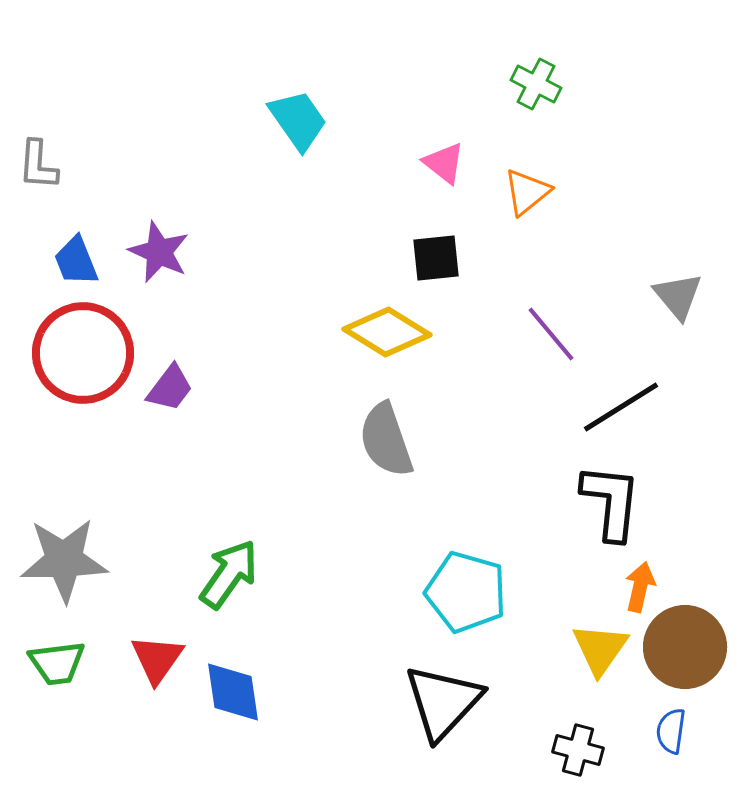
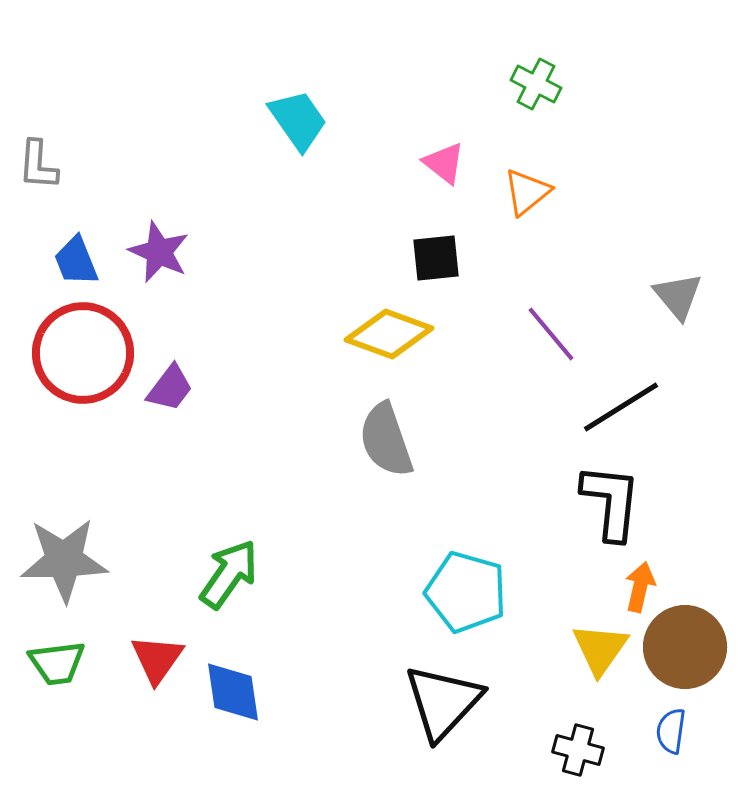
yellow diamond: moved 2 px right, 2 px down; rotated 12 degrees counterclockwise
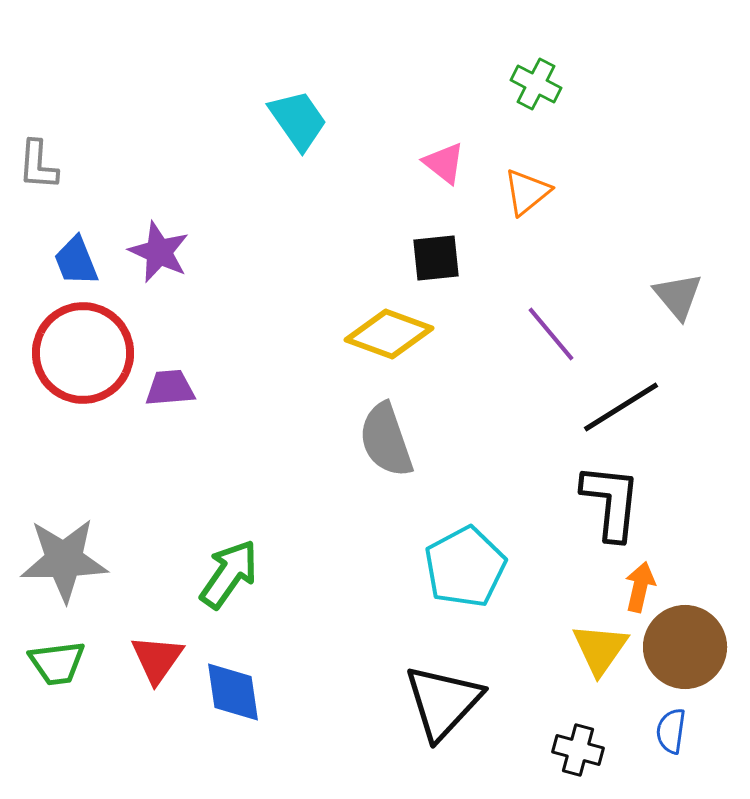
purple trapezoid: rotated 132 degrees counterclockwise
cyan pentagon: moved 1 px left, 25 px up; rotated 28 degrees clockwise
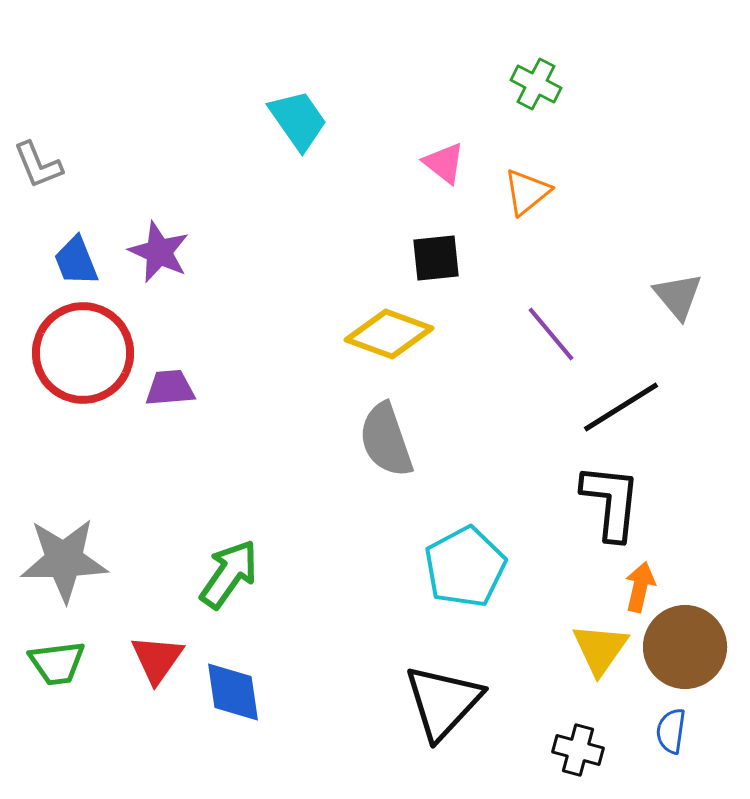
gray L-shape: rotated 26 degrees counterclockwise
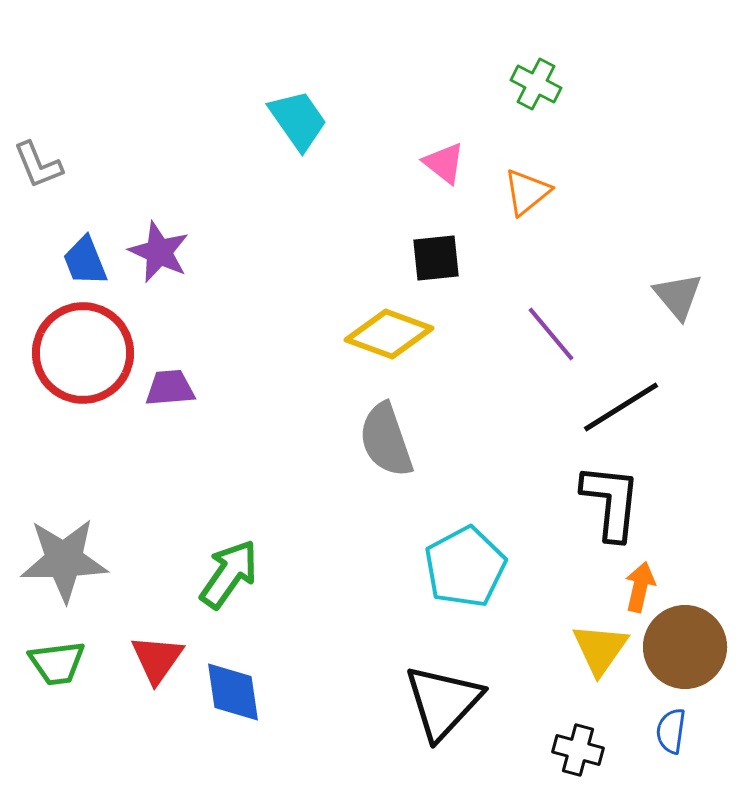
blue trapezoid: moved 9 px right
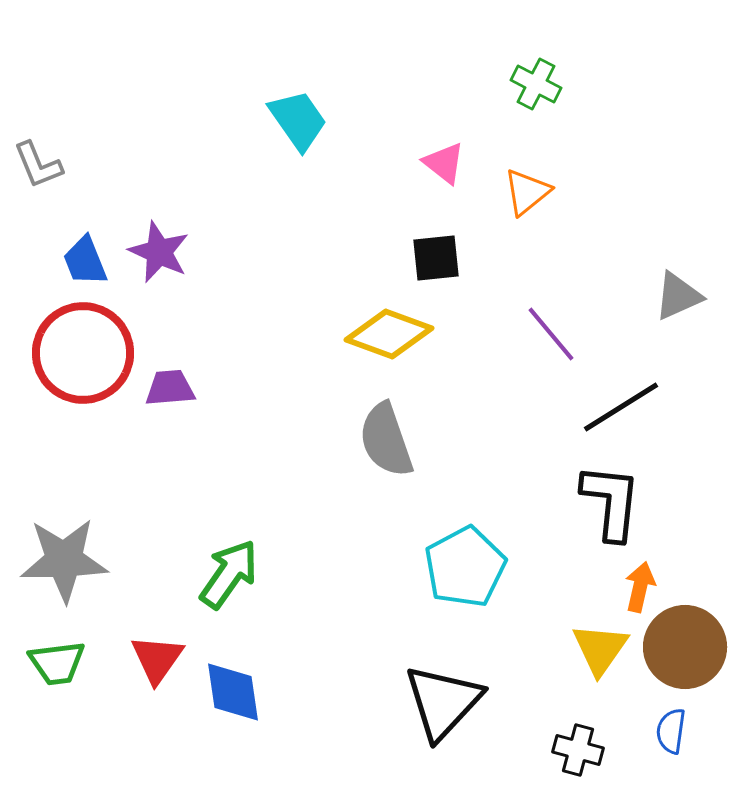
gray triangle: rotated 46 degrees clockwise
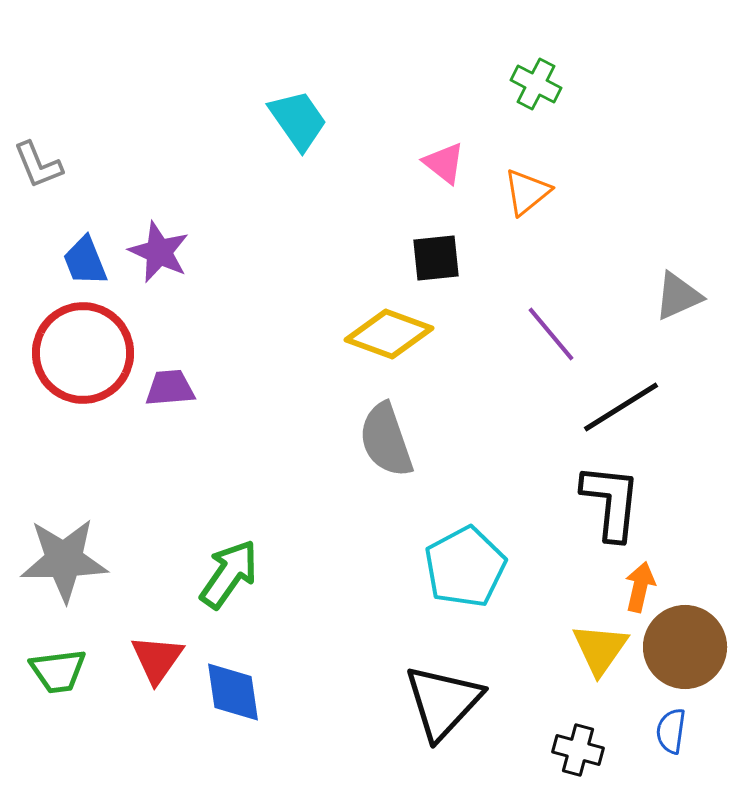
green trapezoid: moved 1 px right, 8 px down
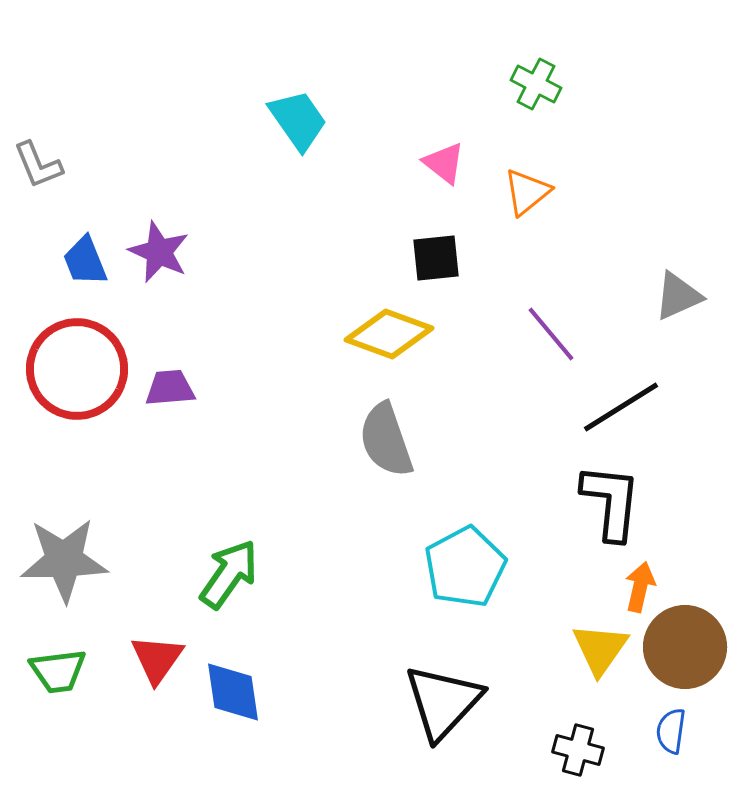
red circle: moved 6 px left, 16 px down
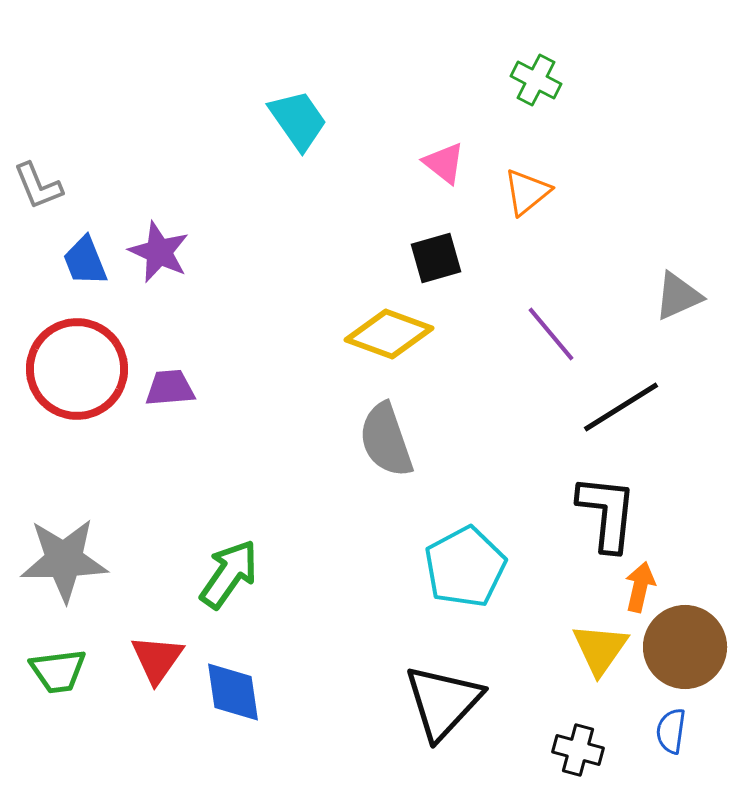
green cross: moved 4 px up
gray L-shape: moved 21 px down
black square: rotated 10 degrees counterclockwise
black L-shape: moved 4 px left, 11 px down
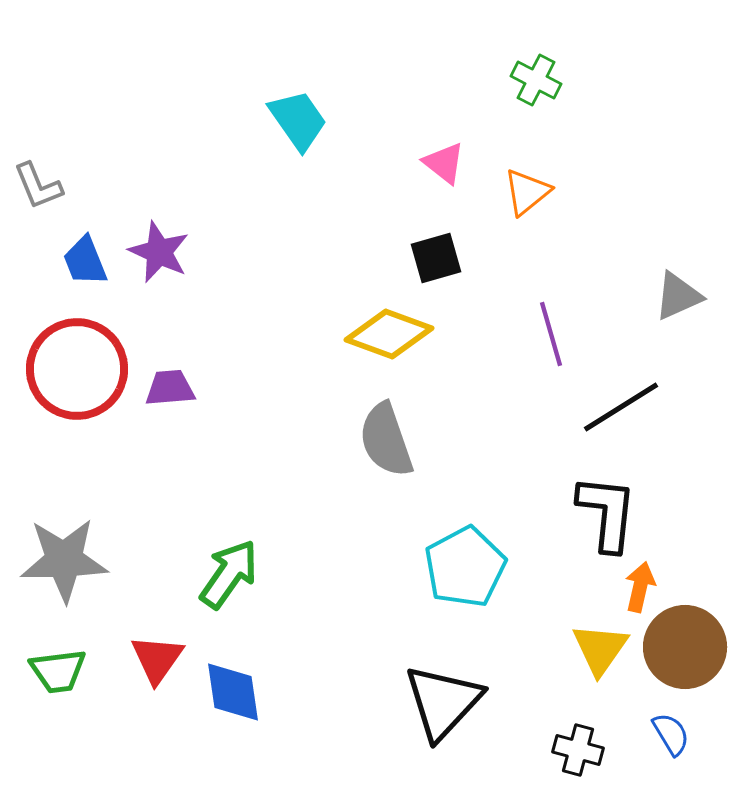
purple line: rotated 24 degrees clockwise
blue semicircle: moved 3 px down; rotated 141 degrees clockwise
